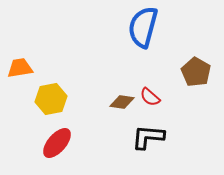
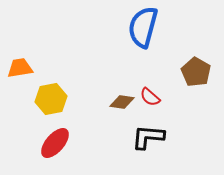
red ellipse: moved 2 px left
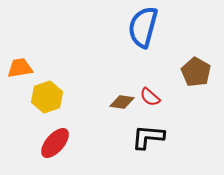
yellow hexagon: moved 4 px left, 2 px up; rotated 8 degrees counterclockwise
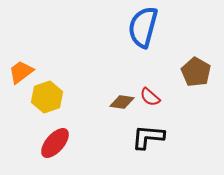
orange trapezoid: moved 1 px right, 4 px down; rotated 28 degrees counterclockwise
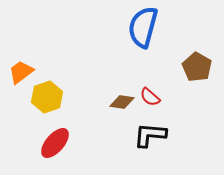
brown pentagon: moved 1 px right, 5 px up
black L-shape: moved 2 px right, 2 px up
